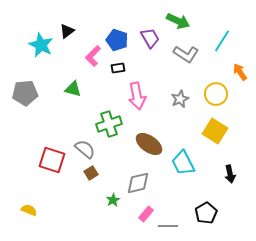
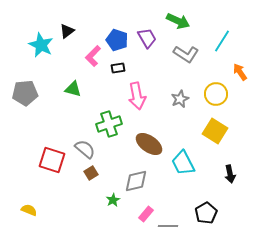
purple trapezoid: moved 3 px left
gray diamond: moved 2 px left, 2 px up
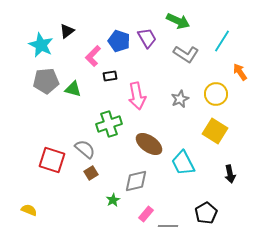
blue pentagon: moved 2 px right, 1 px down
black rectangle: moved 8 px left, 8 px down
gray pentagon: moved 21 px right, 12 px up
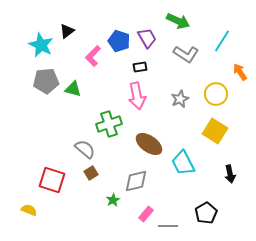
black rectangle: moved 30 px right, 9 px up
red square: moved 20 px down
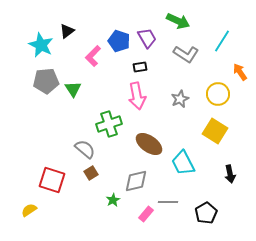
green triangle: rotated 42 degrees clockwise
yellow circle: moved 2 px right
yellow semicircle: rotated 56 degrees counterclockwise
gray line: moved 24 px up
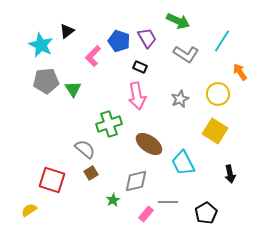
black rectangle: rotated 32 degrees clockwise
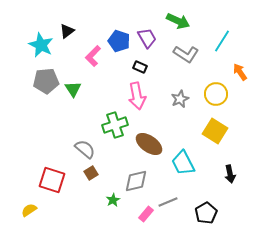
yellow circle: moved 2 px left
green cross: moved 6 px right, 1 px down
gray line: rotated 24 degrees counterclockwise
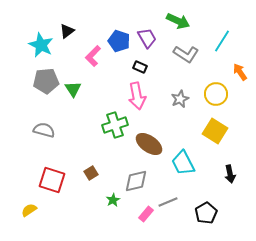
gray semicircle: moved 41 px left, 19 px up; rotated 25 degrees counterclockwise
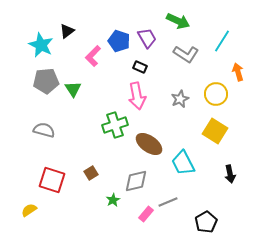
orange arrow: moved 2 px left; rotated 18 degrees clockwise
black pentagon: moved 9 px down
